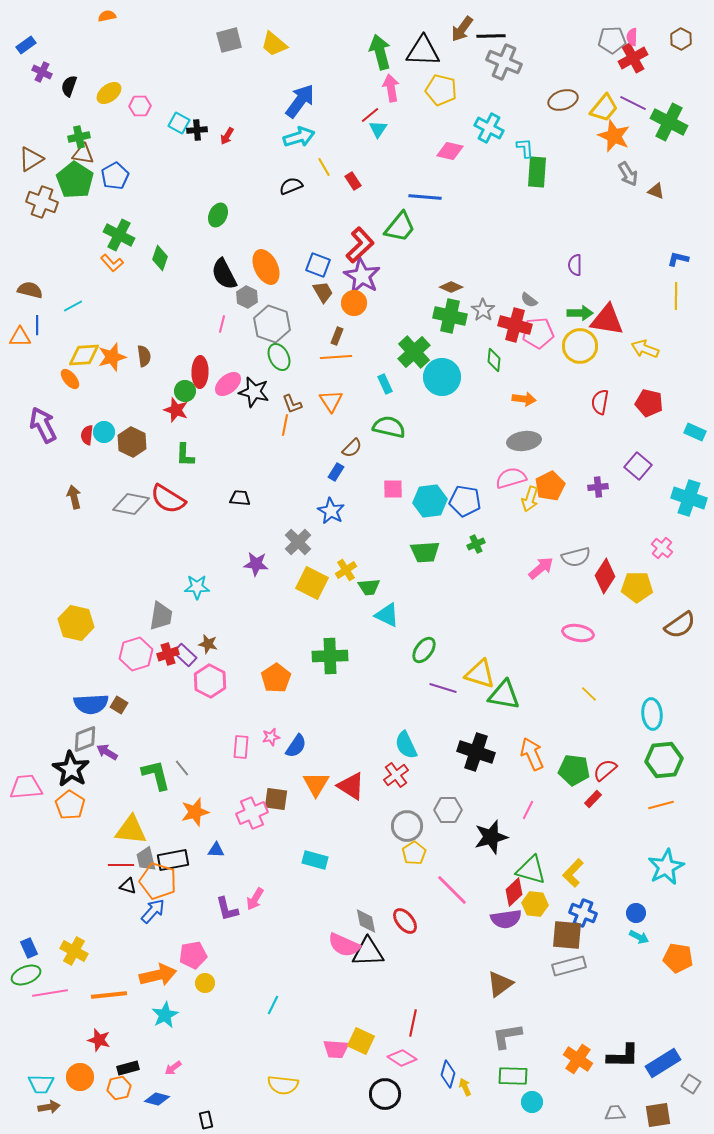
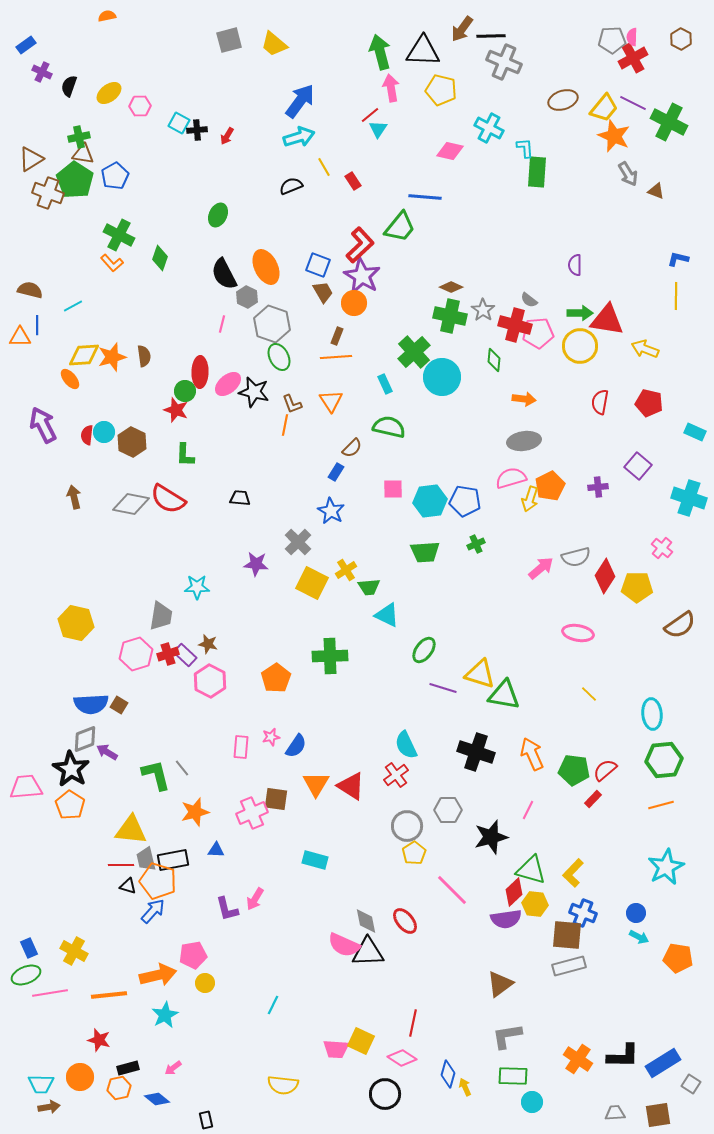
brown cross at (42, 202): moved 6 px right, 9 px up
blue diamond at (157, 1099): rotated 25 degrees clockwise
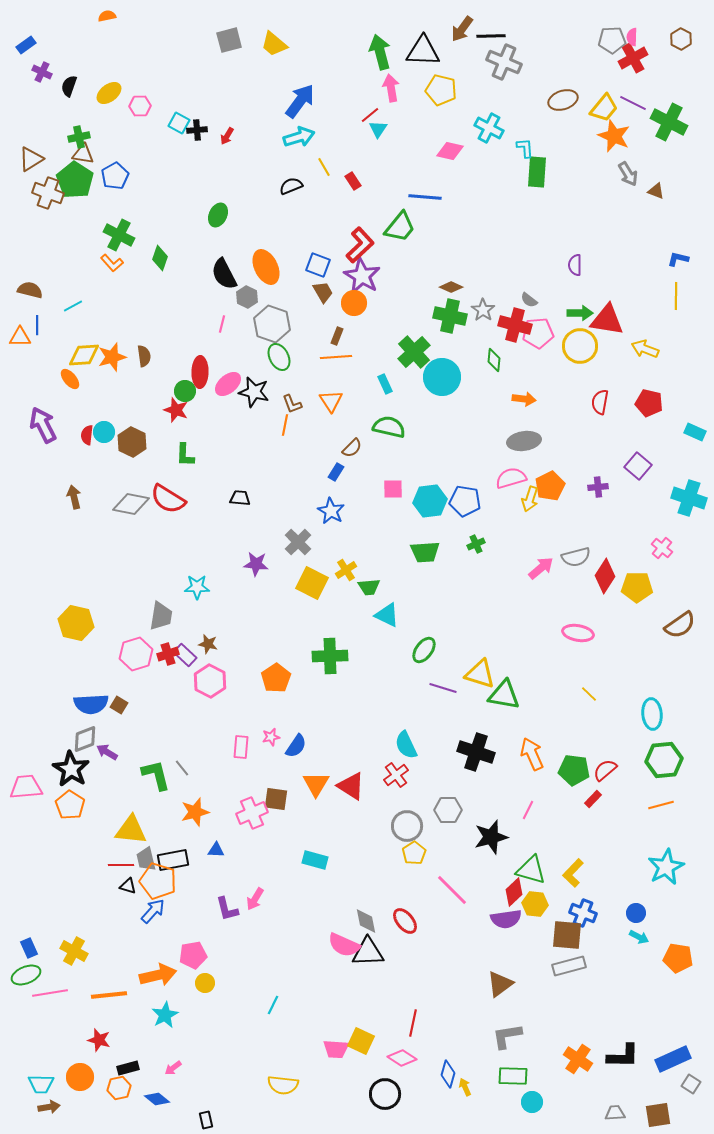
blue rectangle at (663, 1063): moved 10 px right, 4 px up; rotated 8 degrees clockwise
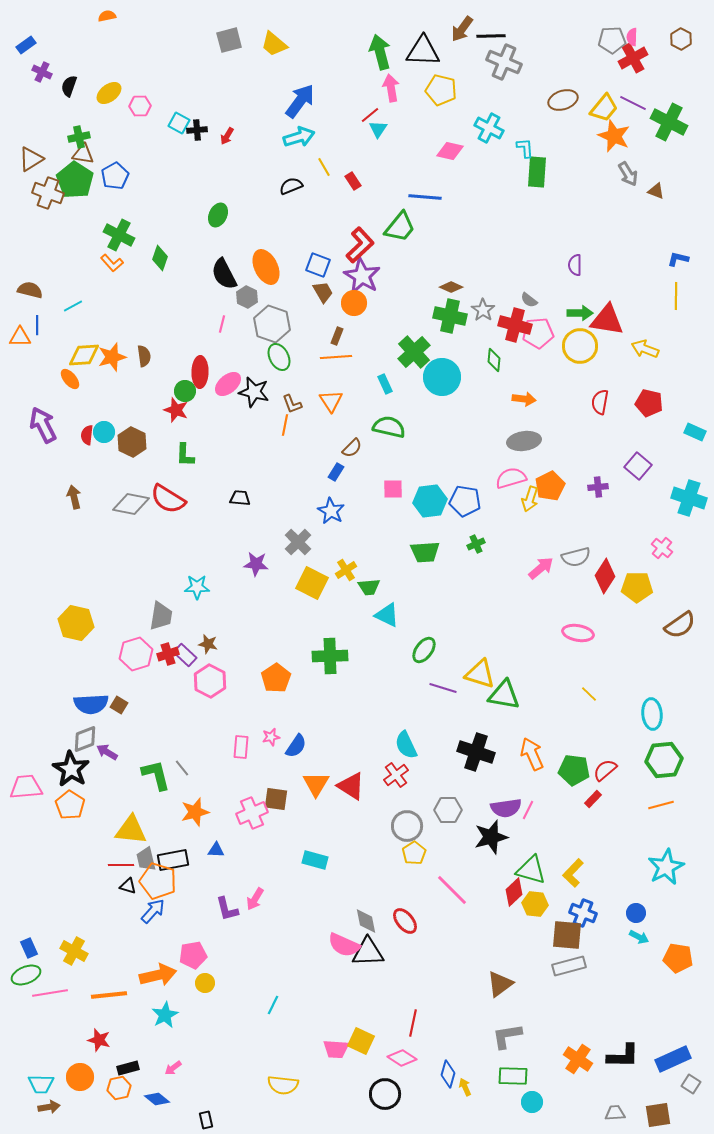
purple semicircle at (506, 919): moved 111 px up
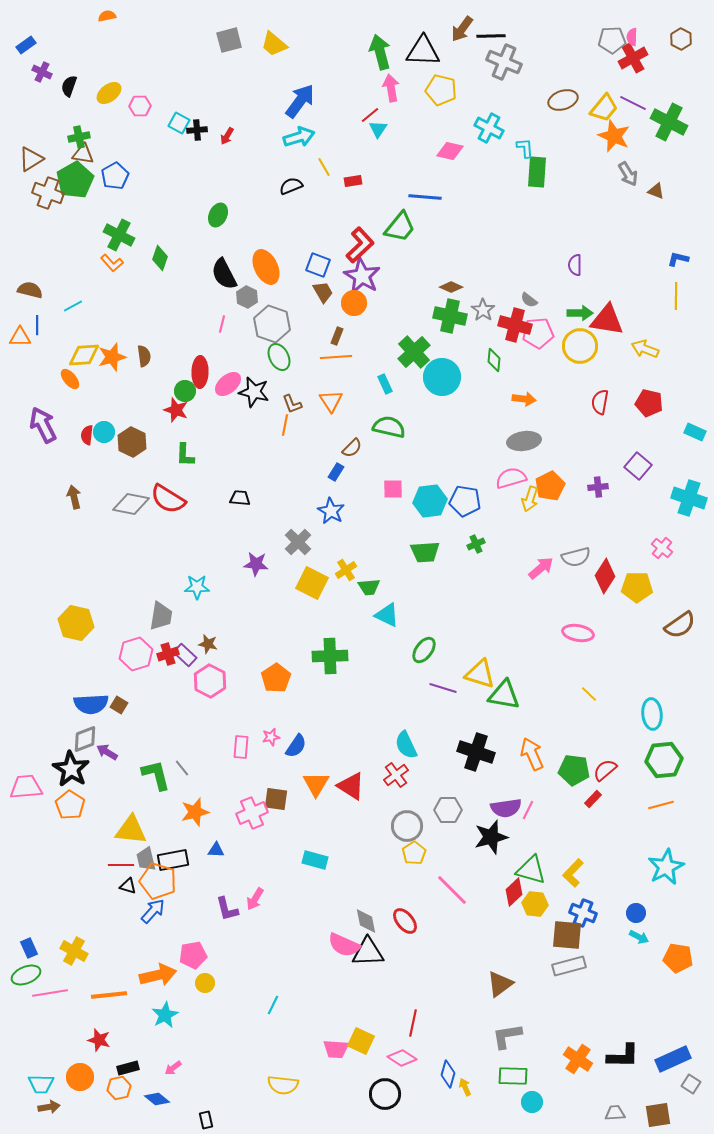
green pentagon at (75, 180): rotated 9 degrees clockwise
red rectangle at (353, 181): rotated 66 degrees counterclockwise
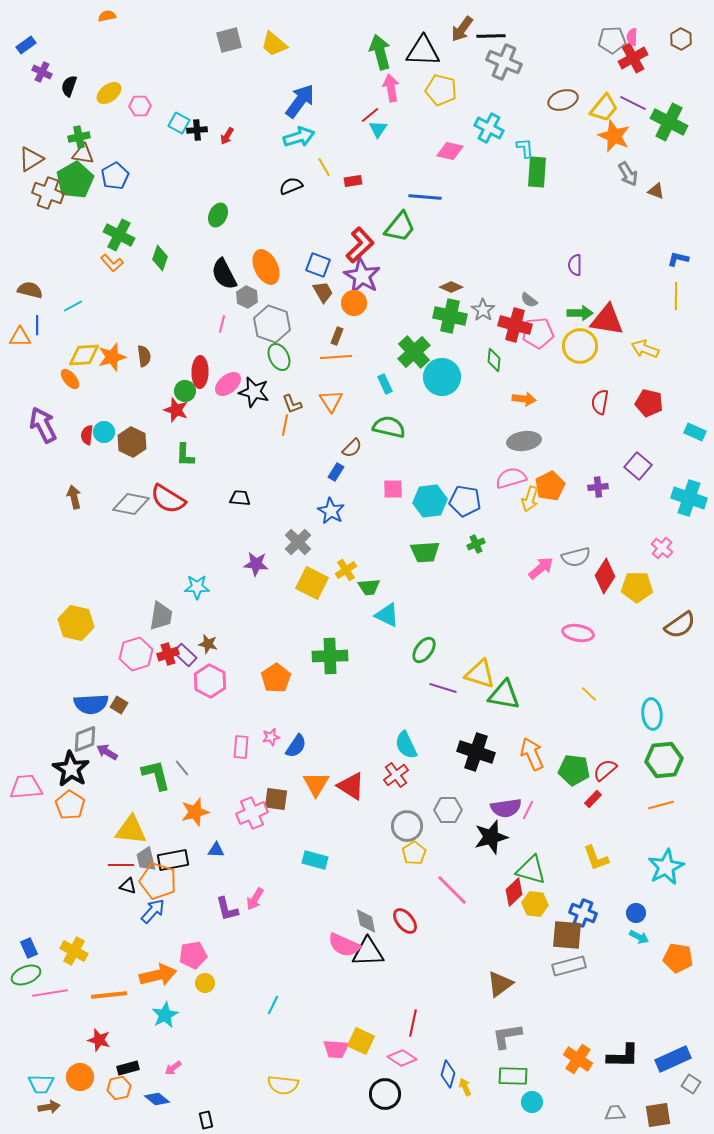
yellow L-shape at (573, 873): moved 23 px right, 15 px up; rotated 64 degrees counterclockwise
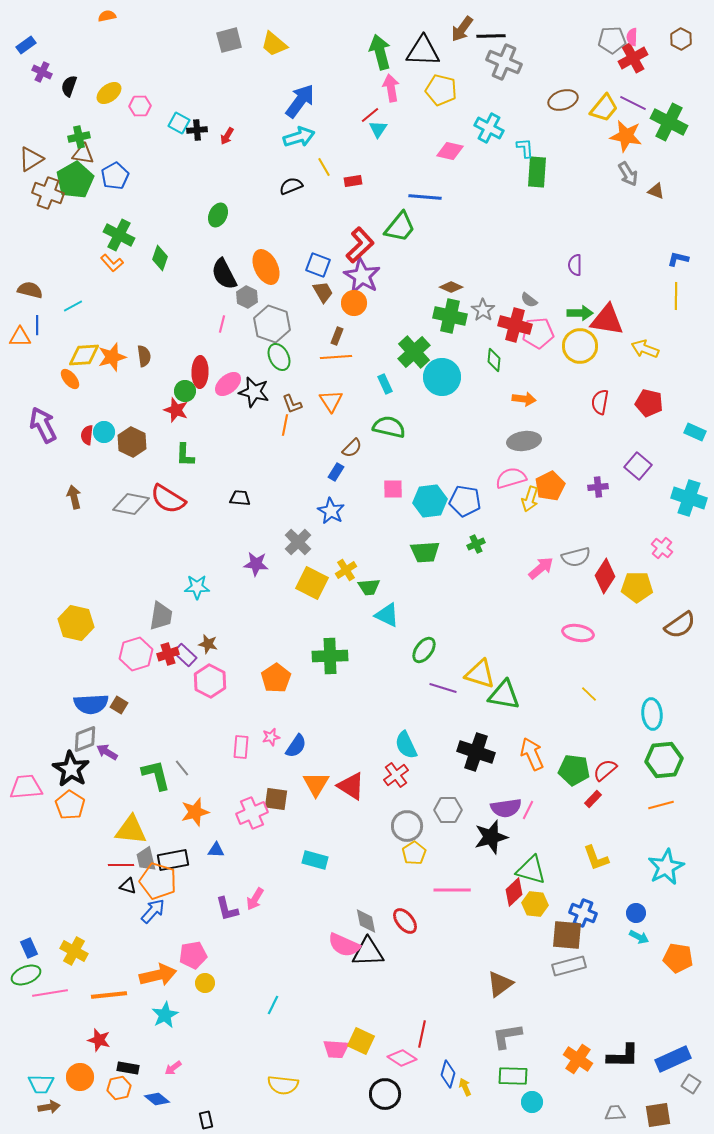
orange star at (614, 136): moved 12 px right; rotated 12 degrees counterclockwise
pink line at (452, 890): rotated 45 degrees counterclockwise
red line at (413, 1023): moved 9 px right, 11 px down
black rectangle at (128, 1068): rotated 25 degrees clockwise
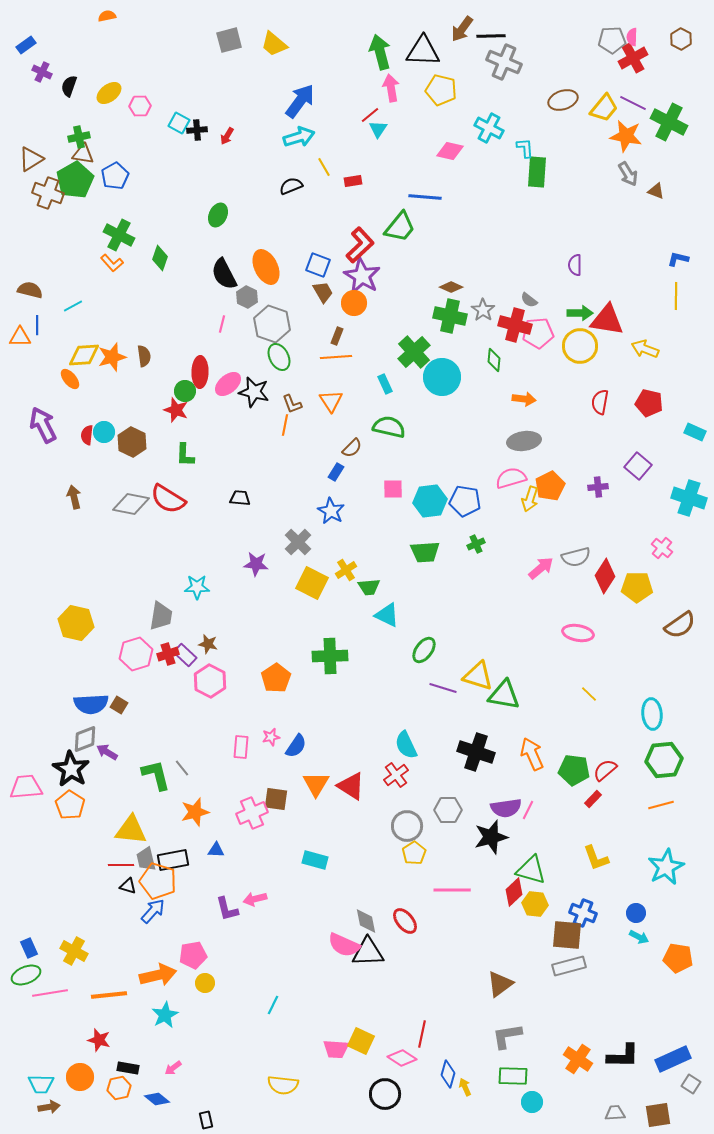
yellow triangle at (480, 674): moved 2 px left, 2 px down
pink arrow at (255, 899): rotated 45 degrees clockwise
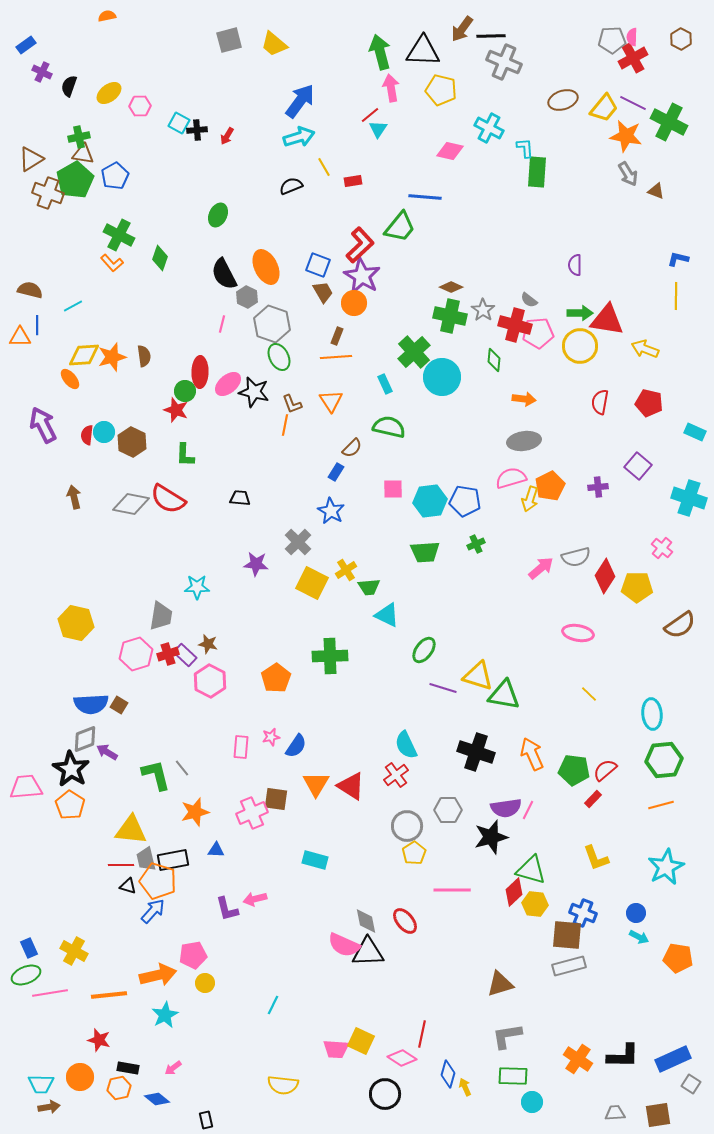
brown triangle at (500, 984): rotated 20 degrees clockwise
